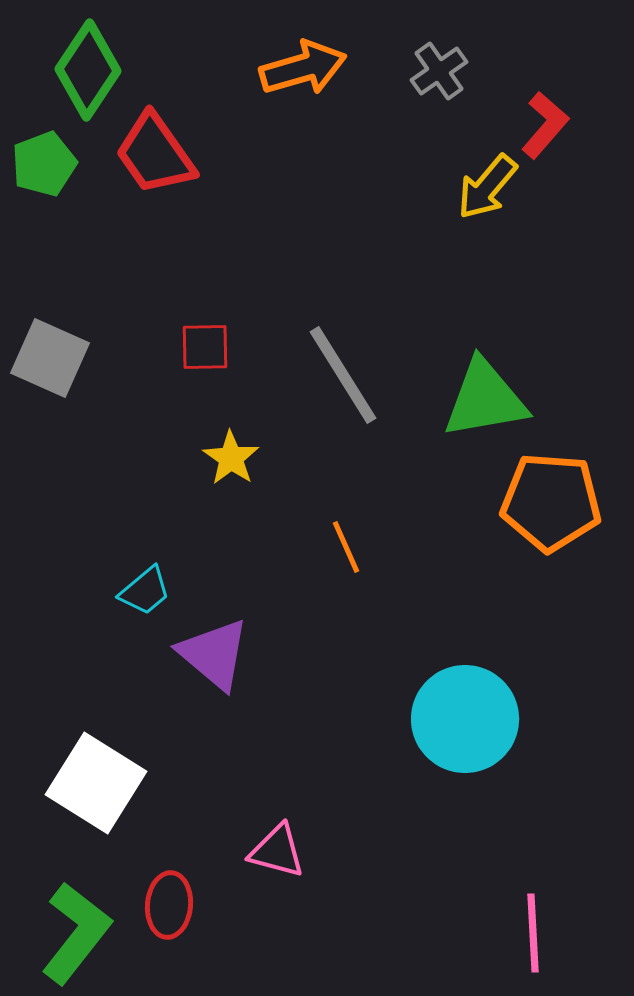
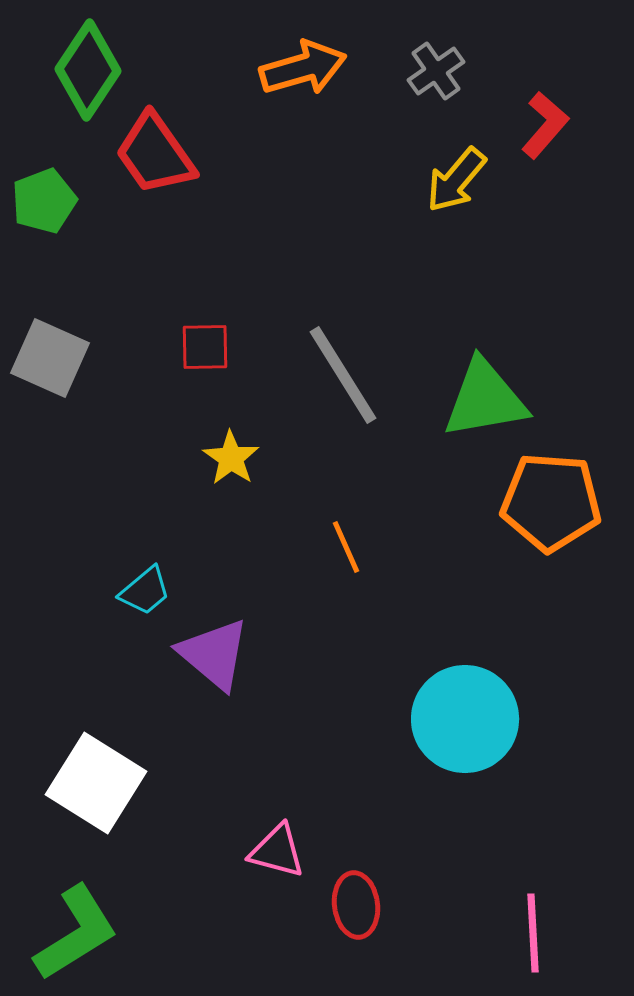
gray cross: moved 3 px left
green pentagon: moved 37 px down
yellow arrow: moved 31 px left, 7 px up
red ellipse: moved 187 px right; rotated 12 degrees counterclockwise
green L-shape: rotated 20 degrees clockwise
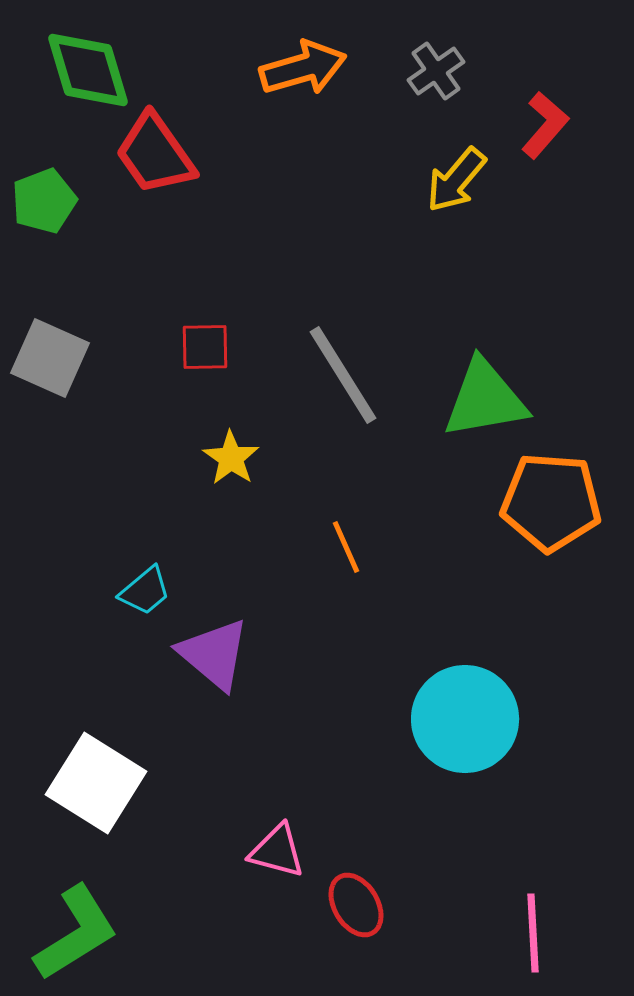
green diamond: rotated 50 degrees counterclockwise
red ellipse: rotated 24 degrees counterclockwise
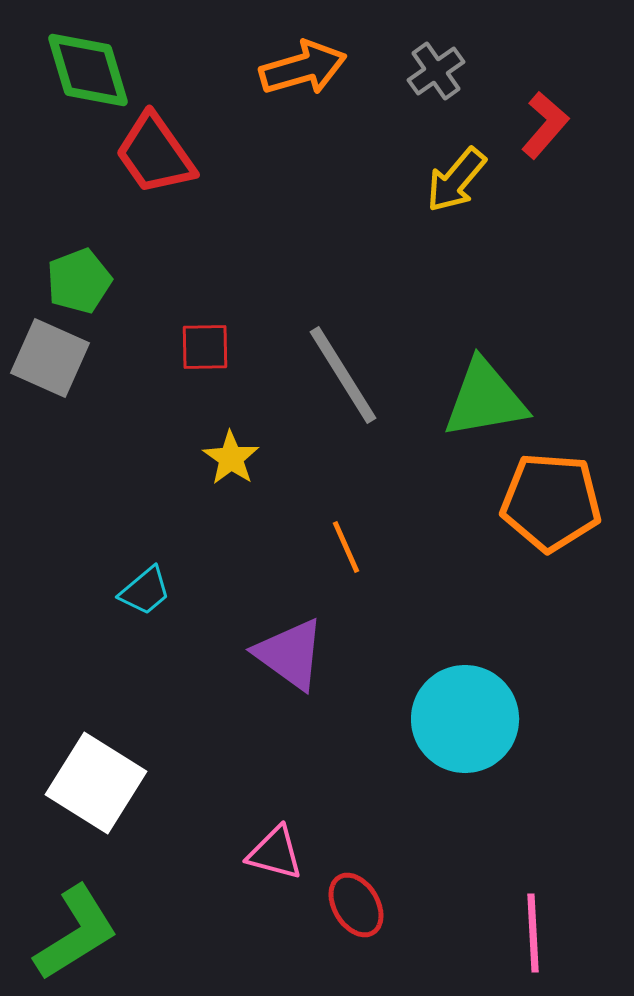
green pentagon: moved 35 px right, 80 px down
purple triangle: moved 76 px right; rotated 4 degrees counterclockwise
pink triangle: moved 2 px left, 2 px down
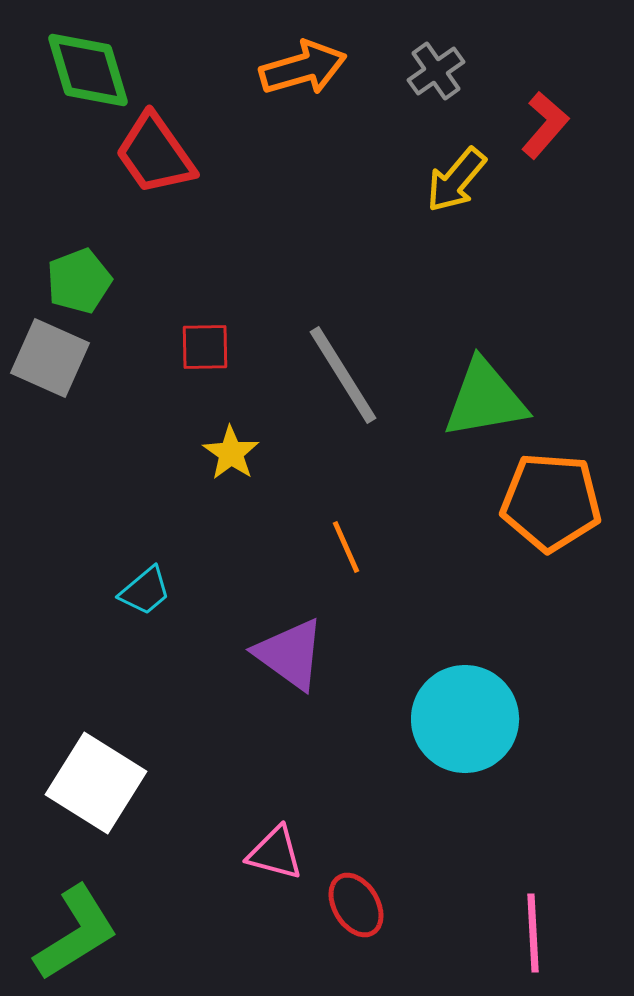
yellow star: moved 5 px up
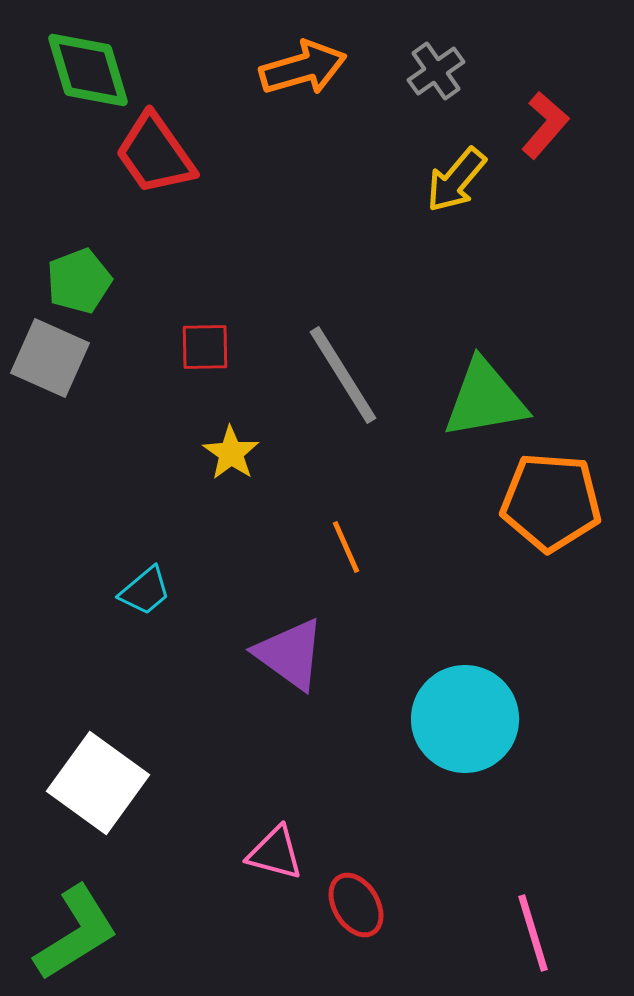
white square: moved 2 px right; rotated 4 degrees clockwise
pink line: rotated 14 degrees counterclockwise
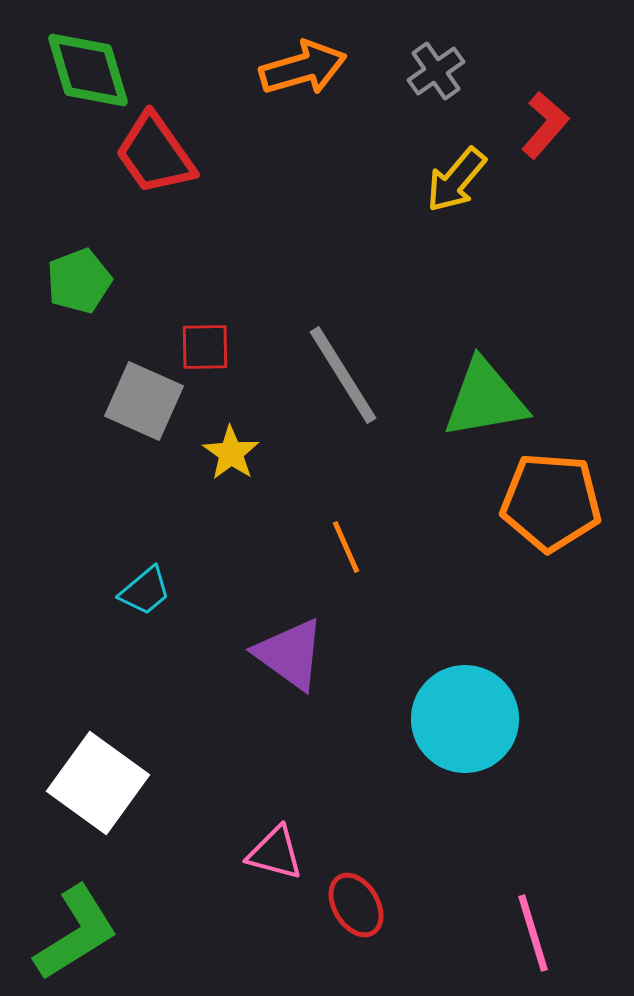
gray square: moved 94 px right, 43 px down
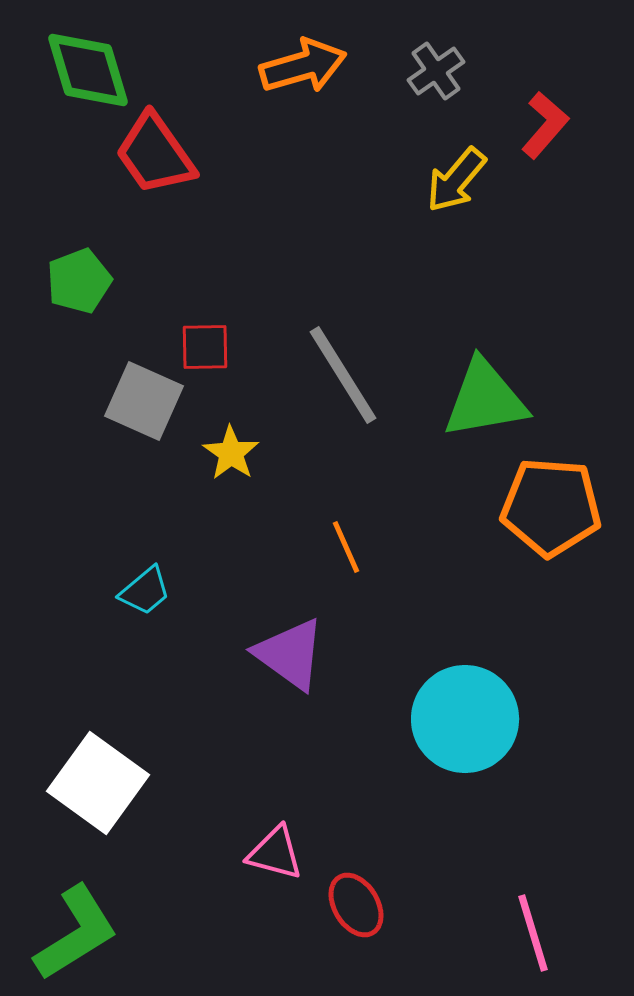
orange arrow: moved 2 px up
orange pentagon: moved 5 px down
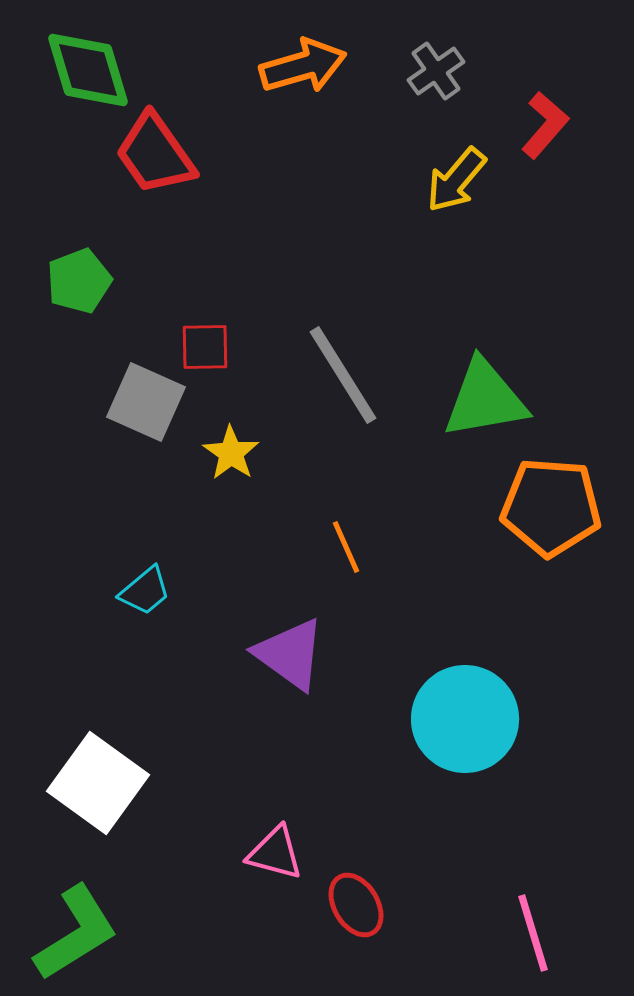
gray square: moved 2 px right, 1 px down
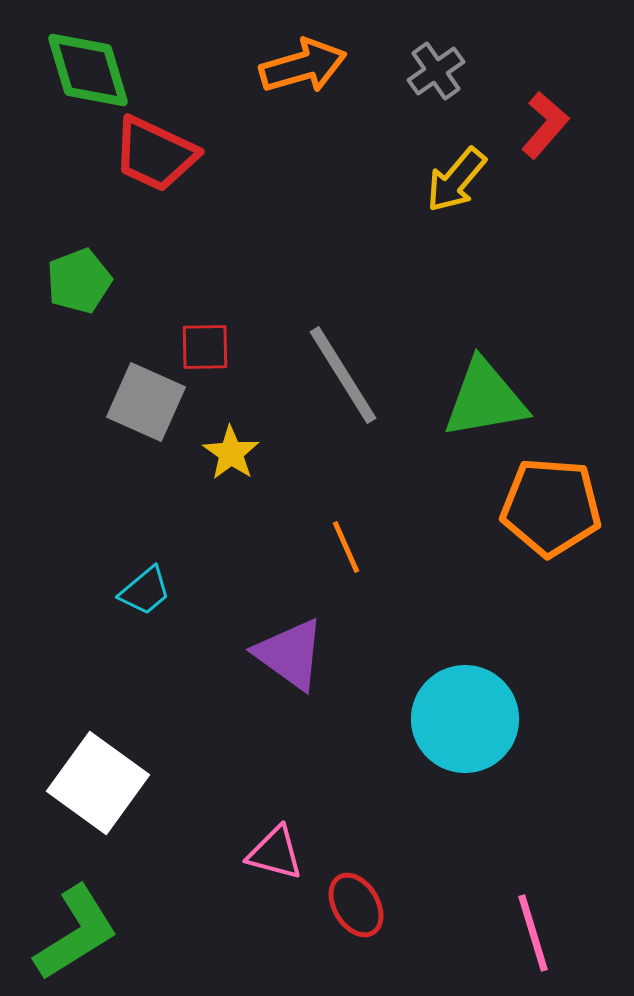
red trapezoid: rotated 30 degrees counterclockwise
